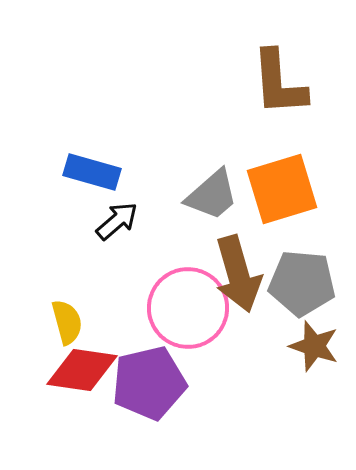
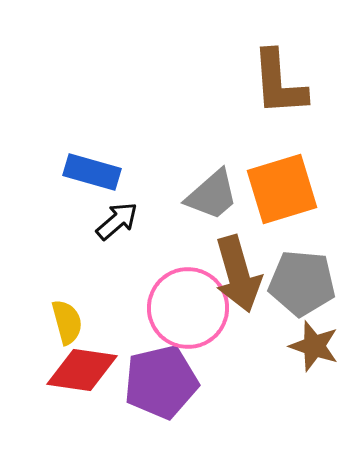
purple pentagon: moved 12 px right, 1 px up
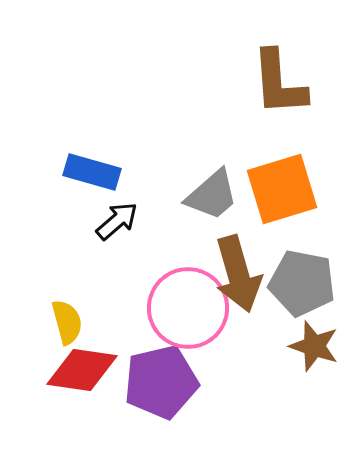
gray pentagon: rotated 6 degrees clockwise
